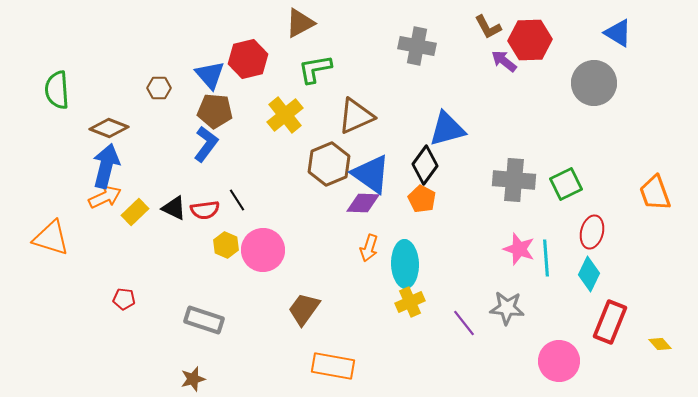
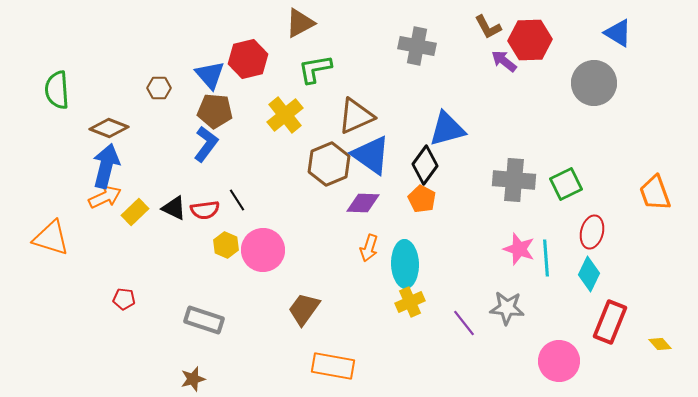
blue triangle at (371, 174): moved 19 px up
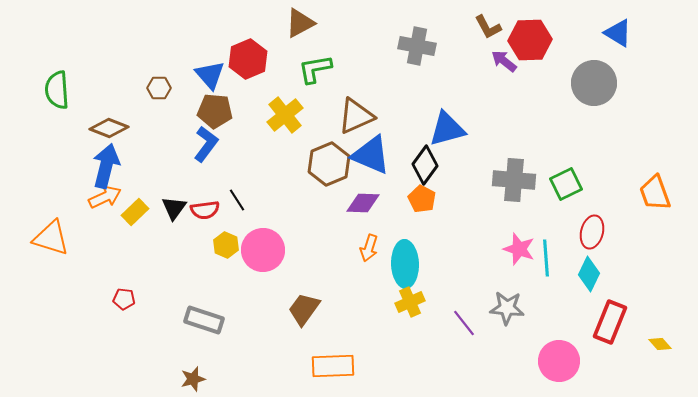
red hexagon at (248, 59): rotated 9 degrees counterclockwise
blue triangle at (371, 155): rotated 12 degrees counterclockwise
black triangle at (174, 208): rotated 40 degrees clockwise
orange rectangle at (333, 366): rotated 12 degrees counterclockwise
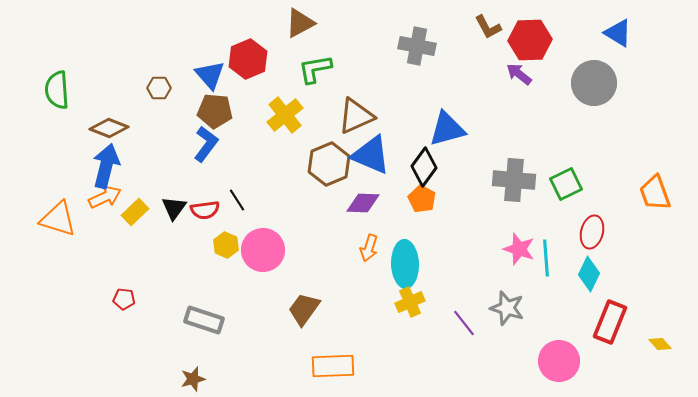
purple arrow at (504, 61): moved 15 px right, 13 px down
black diamond at (425, 165): moved 1 px left, 2 px down
orange triangle at (51, 238): moved 7 px right, 19 px up
gray star at (507, 308): rotated 12 degrees clockwise
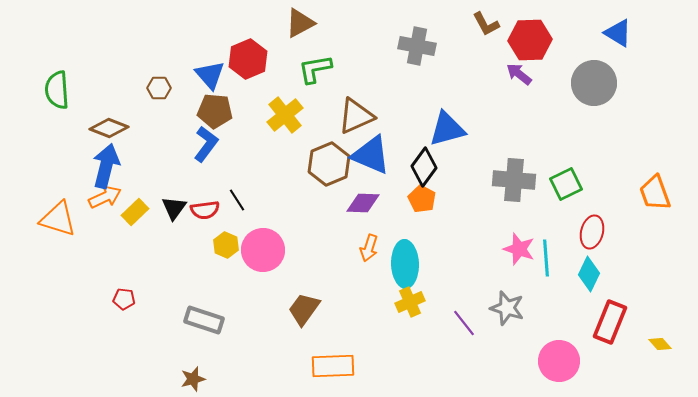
brown L-shape at (488, 27): moved 2 px left, 3 px up
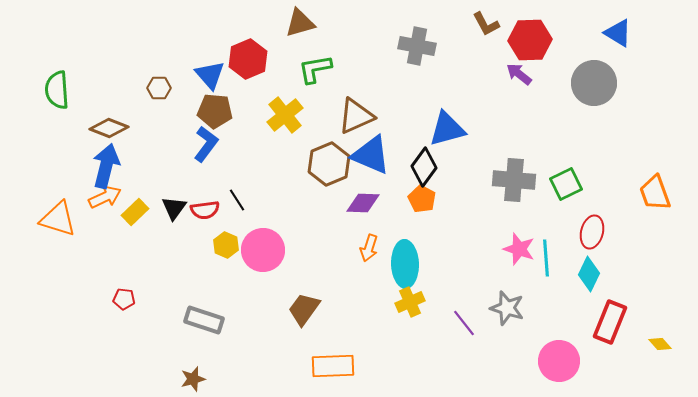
brown triangle at (300, 23): rotated 12 degrees clockwise
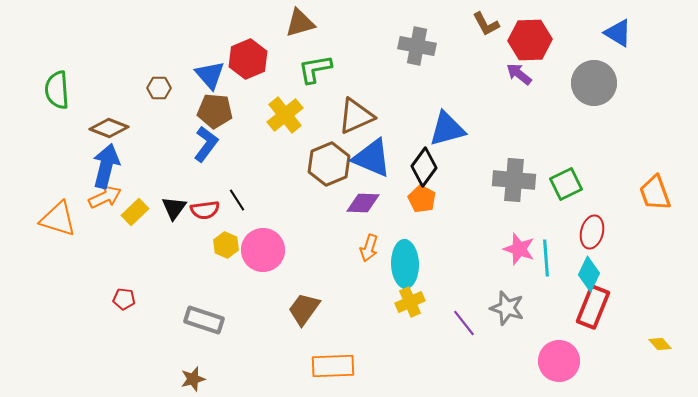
blue triangle at (371, 155): moved 1 px right, 3 px down
red rectangle at (610, 322): moved 17 px left, 15 px up
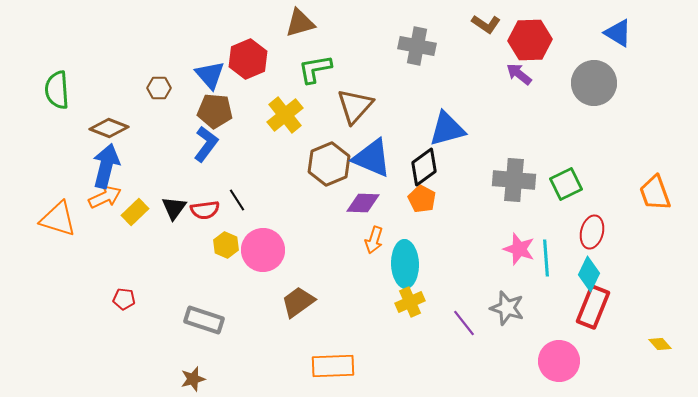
brown L-shape at (486, 24): rotated 28 degrees counterclockwise
brown triangle at (356, 116): moved 1 px left, 10 px up; rotated 24 degrees counterclockwise
black diamond at (424, 167): rotated 18 degrees clockwise
orange arrow at (369, 248): moved 5 px right, 8 px up
brown trapezoid at (304, 309): moved 6 px left, 7 px up; rotated 18 degrees clockwise
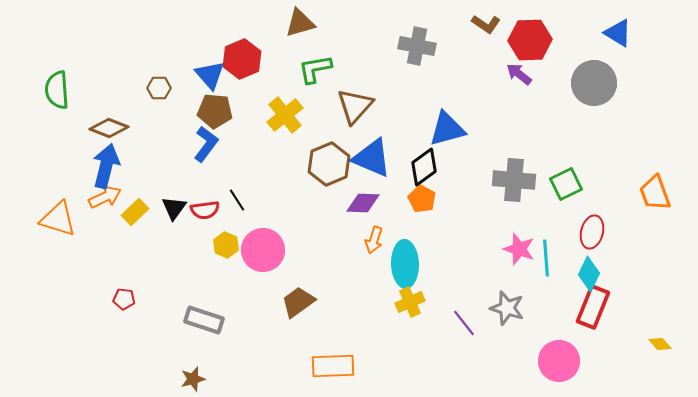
red hexagon at (248, 59): moved 6 px left
